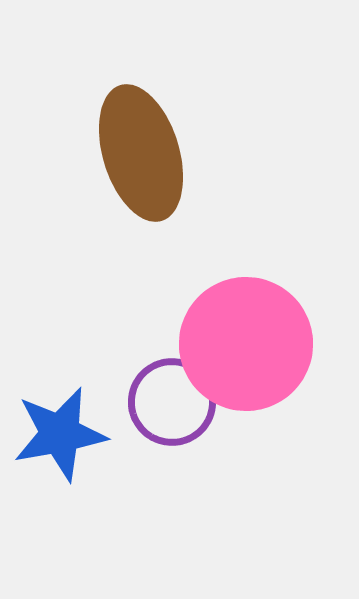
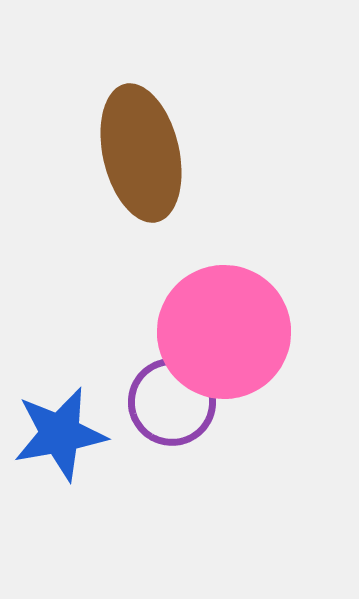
brown ellipse: rotated 4 degrees clockwise
pink circle: moved 22 px left, 12 px up
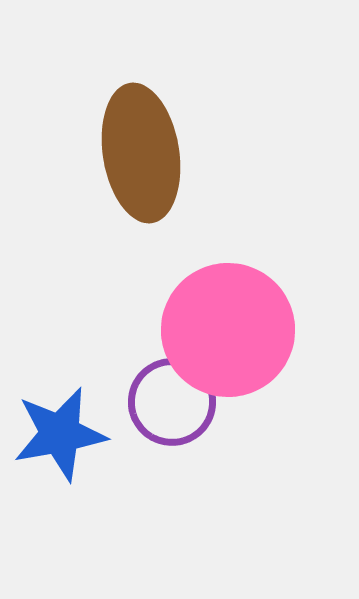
brown ellipse: rotated 4 degrees clockwise
pink circle: moved 4 px right, 2 px up
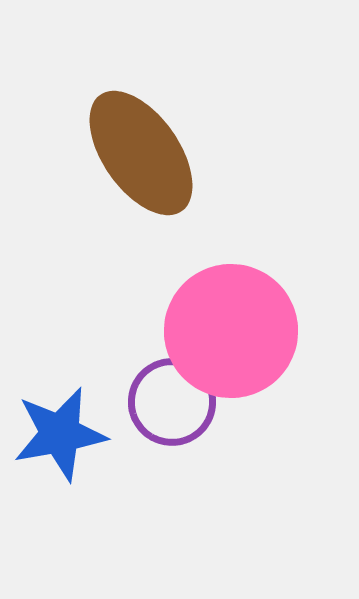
brown ellipse: rotated 26 degrees counterclockwise
pink circle: moved 3 px right, 1 px down
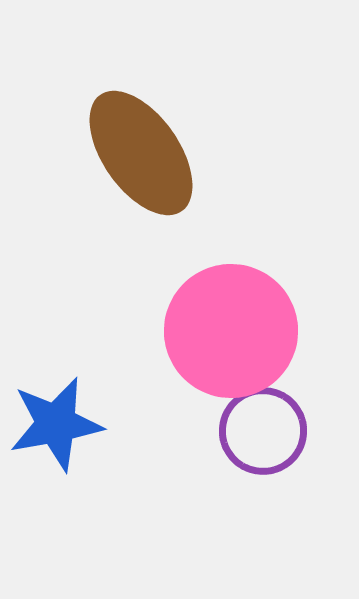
purple circle: moved 91 px right, 29 px down
blue star: moved 4 px left, 10 px up
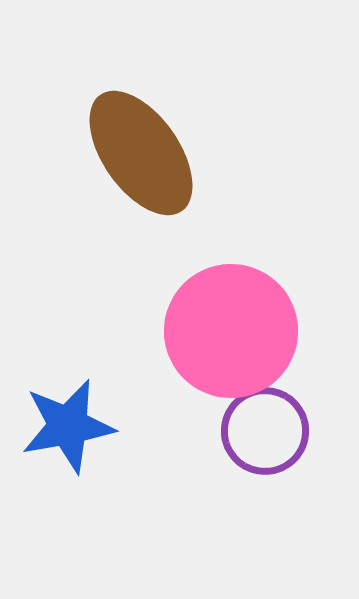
blue star: moved 12 px right, 2 px down
purple circle: moved 2 px right
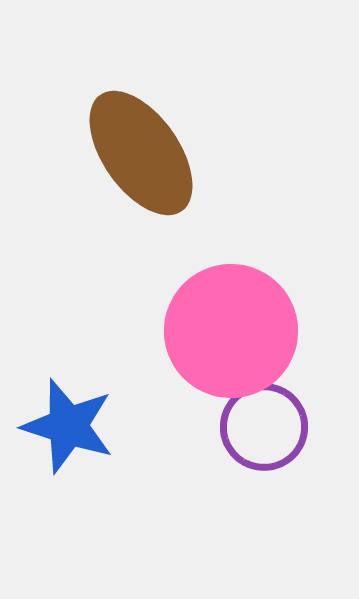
blue star: rotated 28 degrees clockwise
purple circle: moved 1 px left, 4 px up
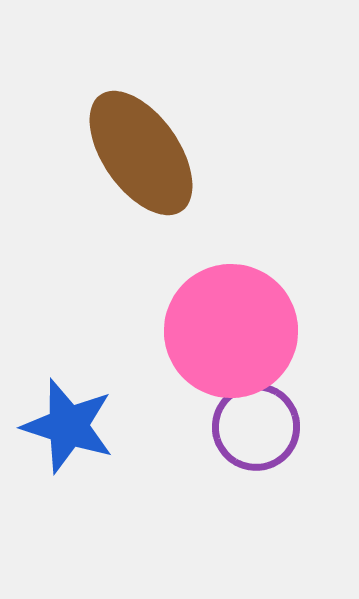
purple circle: moved 8 px left
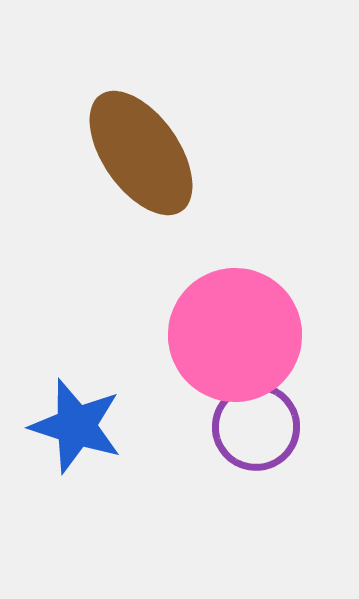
pink circle: moved 4 px right, 4 px down
blue star: moved 8 px right
